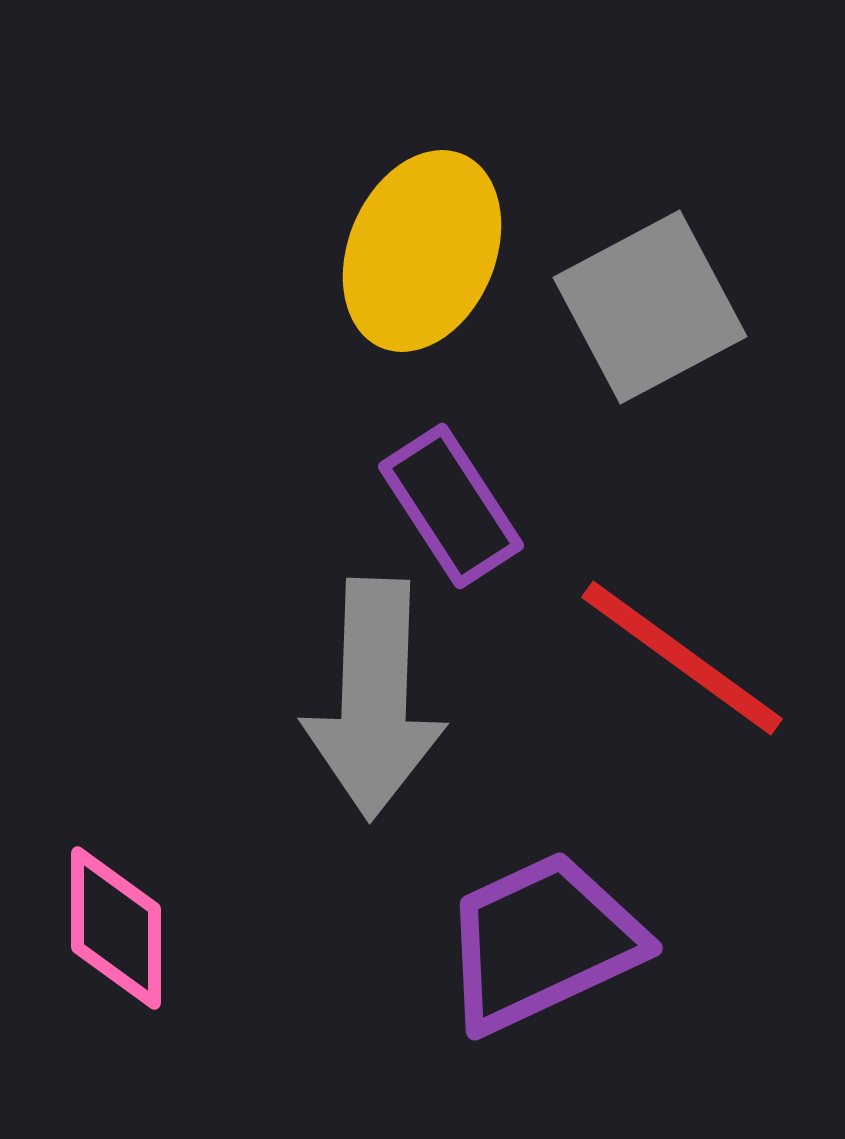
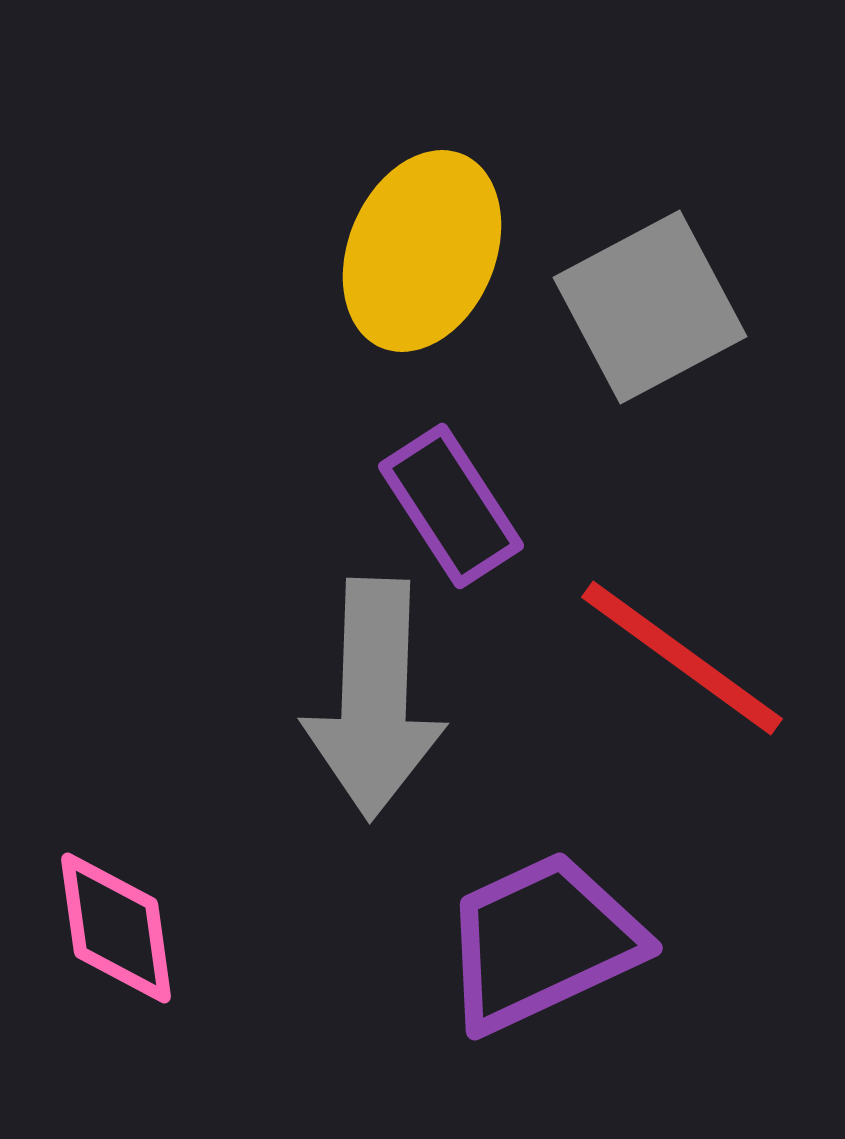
pink diamond: rotated 8 degrees counterclockwise
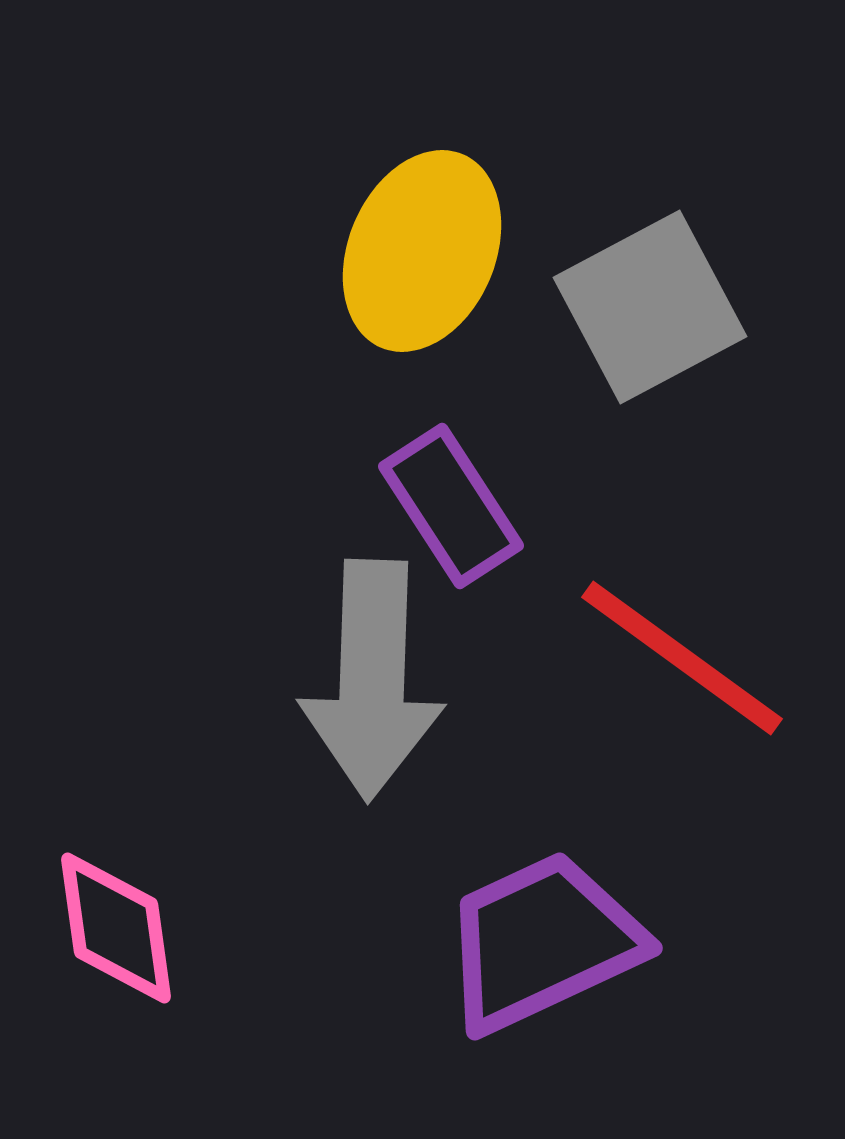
gray arrow: moved 2 px left, 19 px up
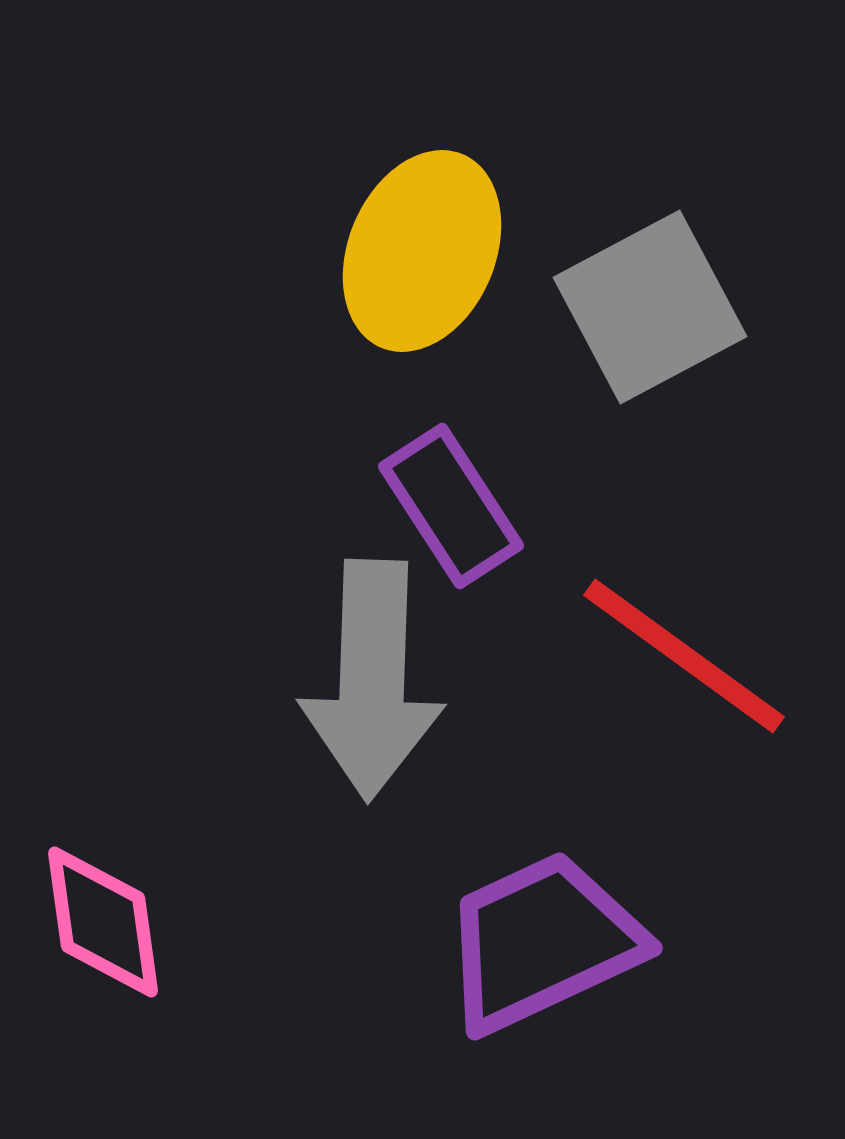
red line: moved 2 px right, 2 px up
pink diamond: moved 13 px left, 6 px up
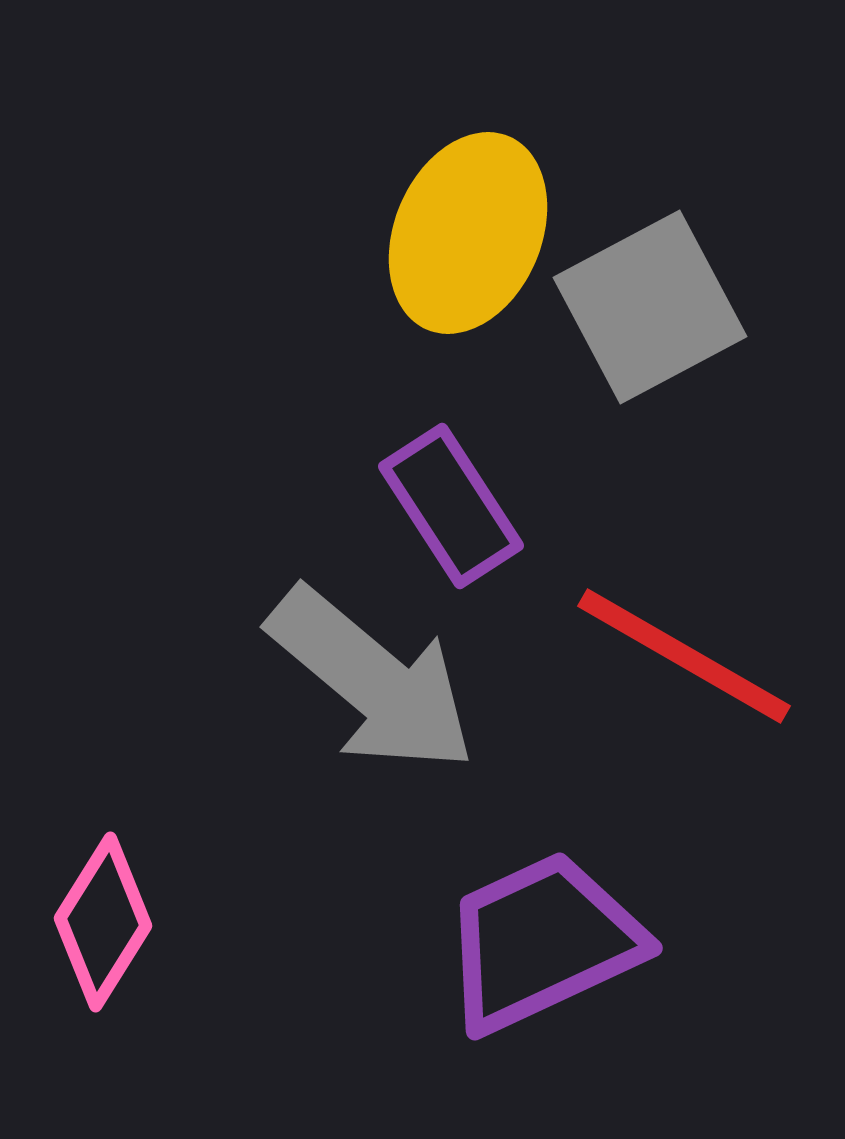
yellow ellipse: moved 46 px right, 18 px up
red line: rotated 6 degrees counterclockwise
gray arrow: rotated 52 degrees counterclockwise
pink diamond: rotated 40 degrees clockwise
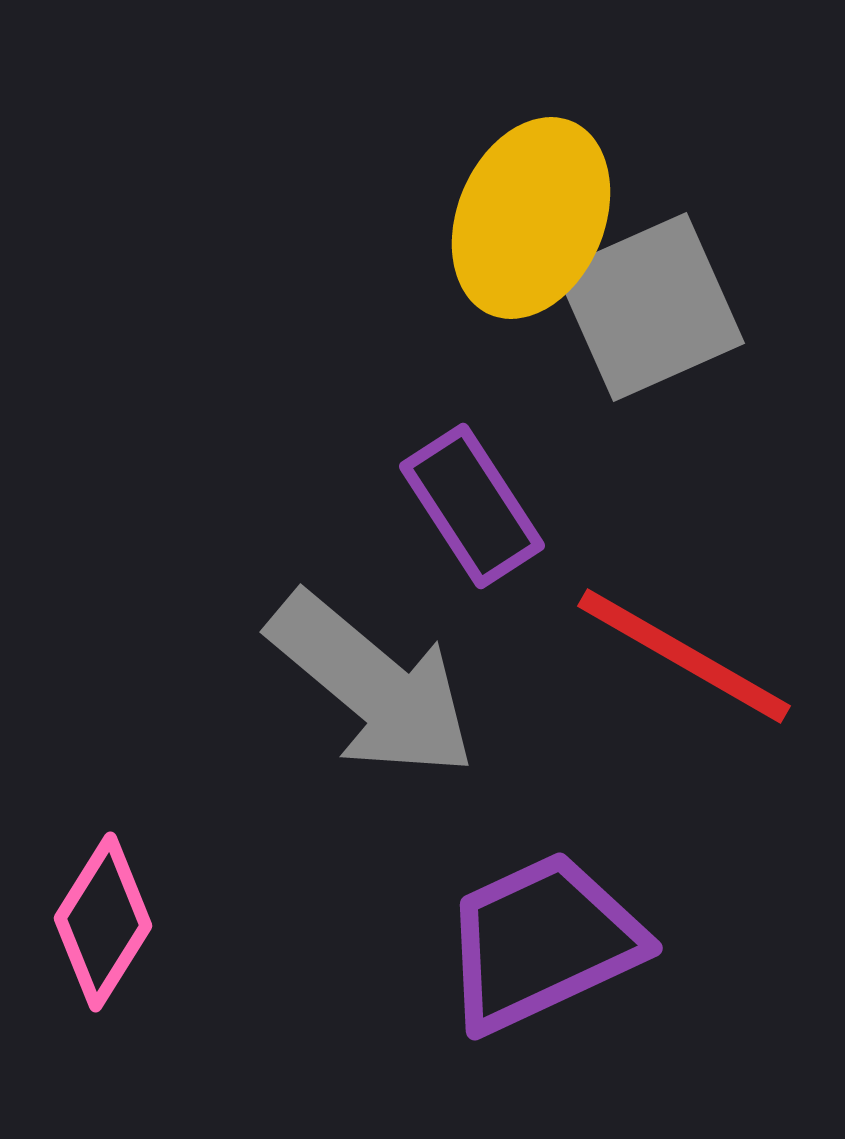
yellow ellipse: moved 63 px right, 15 px up
gray square: rotated 4 degrees clockwise
purple rectangle: moved 21 px right
gray arrow: moved 5 px down
